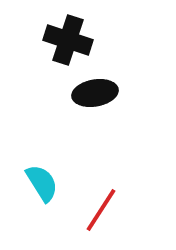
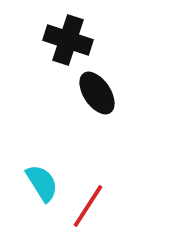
black ellipse: moved 2 px right; rotated 66 degrees clockwise
red line: moved 13 px left, 4 px up
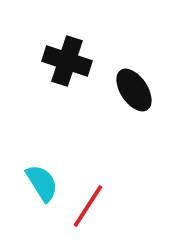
black cross: moved 1 px left, 21 px down
black ellipse: moved 37 px right, 3 px up
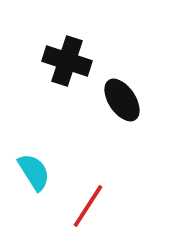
black ellipse: moved 12 px left, 10 px down
cyan semicircle: moved 8 px left, 11 px up
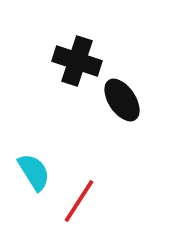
black cross: moved 10 px right
red line: moved 9 px left, 5 px up
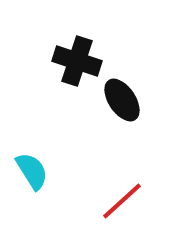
cyan semicircle: moved 2 px left, 1 px up
red line: moved 43 px right; rotated 15 degrees clockwise
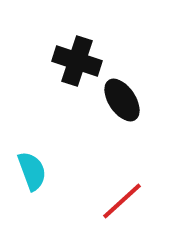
cyan semicircle: rotated 12 degrees clockwise
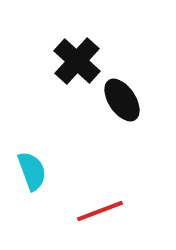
black cross: rotated 24 degrees clockwise
red line: moved 22 px left, 10 px down; rotated 21 degrees clockwise
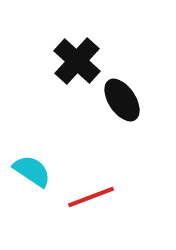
cyan semicircle: rotated 36 degrees counterclockwise
red line: moved 9 px left, 14 px up
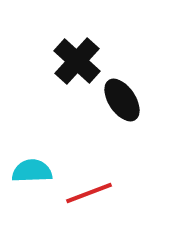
cyan semicircle: rotated 36 degrees counterclockwise
red line: moved 2 px left, 4 px up
